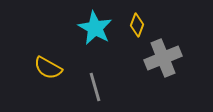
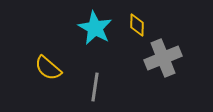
yellow diamond: rotated 20 degrees counterclockwise
yellow semicircle: rotated 12 degrees clockwise
gray line: rotated 24 degrees clockwise
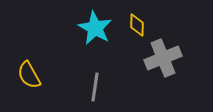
yellow semicircle: moved 19 px left, 7 px down; rotated 20 degrees clockwise
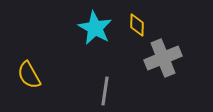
gray line: moved 10 px right, 4 px down
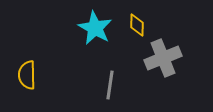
yellow semicircle: moved 2 px left; rotated 28 degrees clockwise
gray line: moved 5 px right, 6 px up
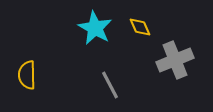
yellow diamond: moved 3 px right, 2 px down; rotated 25 degrees counterclockwise
gray cross: moved 12 px right, 2 px down
gray line: rotated 36 degrees counterclockwise
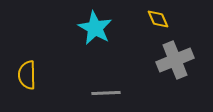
yellow diamond: moved 18 px right, 8 px up
gray line: moved 4 px left, 8 px down; rotated 64 degrees counterclockwise
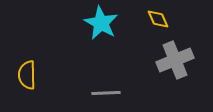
cyan star: moved 6 px right, 5 px up
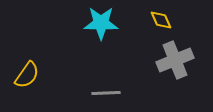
yellow diamond: moved 3 px right, 1 px down
cyan star: rotated 28 degrees counterclockwise
yellow semicircle: rotated 144 degrees counterclockwise
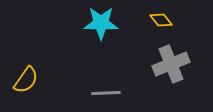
yellow diamond: rotated 15 degrees counterclockwise
gray cross: moved 4 px left, 4 px down
yellow semicircle: moved 1 px left, 5 px down
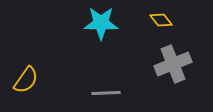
gray cross: moved 2 px right
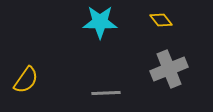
cyan star: moved 1 px left, 1 px up
gray cross: moved 4 px left, 5 px down
